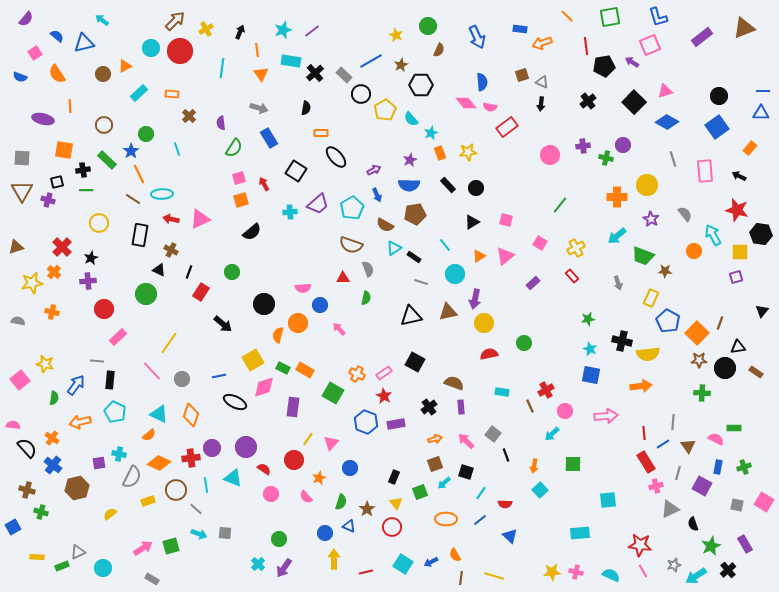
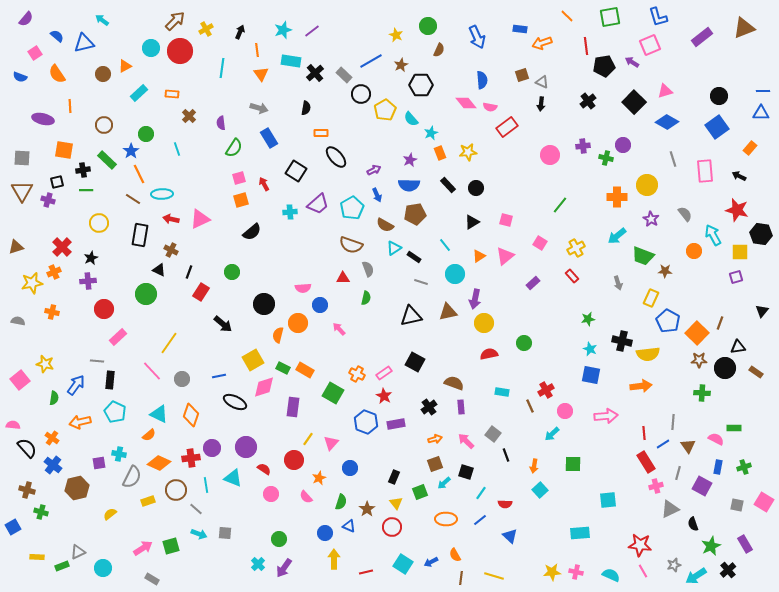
blue semicircle at (482, 82): moved 2 px up
orange cross at (54, 272): rotated 24 degrees clockwise
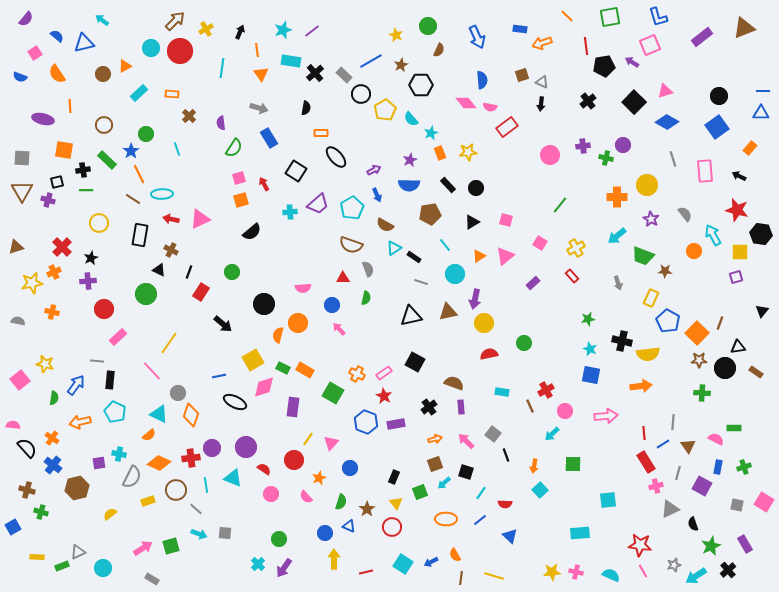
brown pentagon at (415, 214): moved 15 px right
blue circle at (320, 305): moved 12 px right
gray circle at (182, 379): moved 4 px left, 14 px down
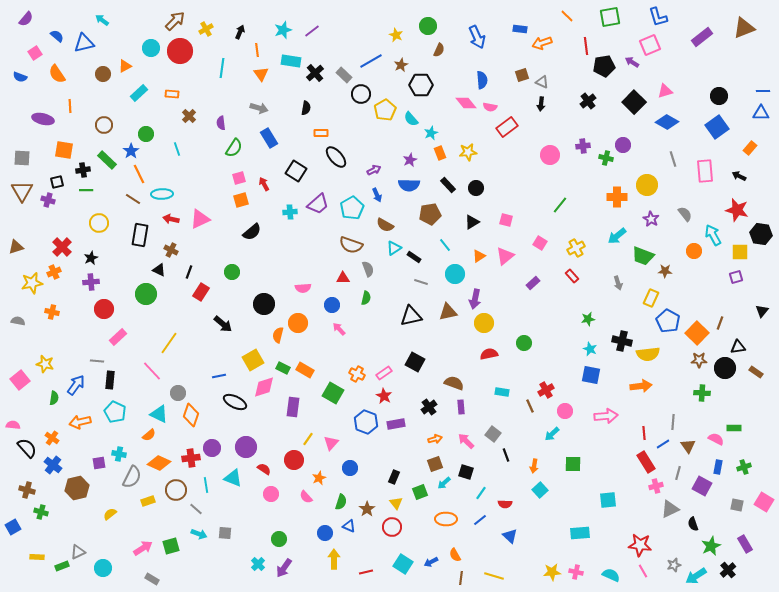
purple cross at (88, 281): moved 3 px right, 1 px down
